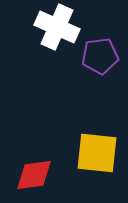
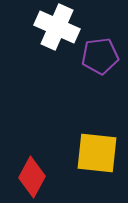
red diamond: moved 2 px left, 2 px down; rotated 54 degrees counterclockwise
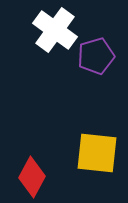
white cross: moved 2 px left, 3 px down; rotated 12 degrees clockwise
purple pentagon: moved 4 px left; rotated 9 degrees counterclockwise
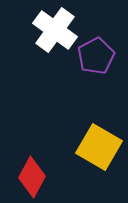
purple pentagon: rotated 12 degrees counterclockwise
yellow square: moved 2 px right, 6 px up; rotated 24 degrees clockwise
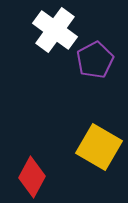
purple pentagon: moved 1 px left, 4 px down
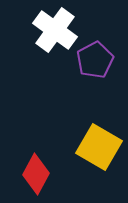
red diamond: moved 4 px right, 3 px up
